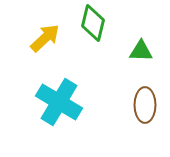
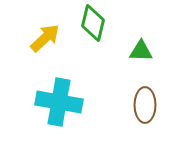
cyan cross: rotated 21 degrees counterclockwise
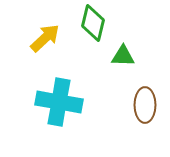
green triangle: moved 18 px left, 5 px down
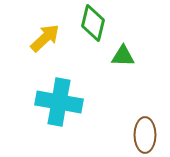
brown ellipse: moved 30 px down
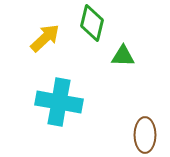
green diamond: moved 1 px left
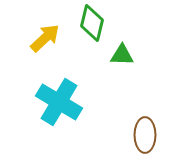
green triangle: moved 1 px left, 1 px up
cyan cross: rotated 21 degrees clockwise
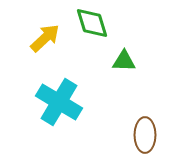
green diamond: rotated 30 degrees counterclockwise
green triangle: moved 2 px right, 6 px down
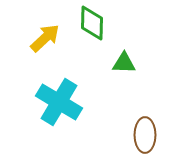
green diamond: rotated 18 degrees clockwise
green triangle: moved 2 px down
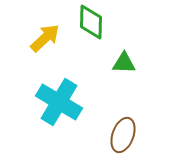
green diamond: moved 1 px left, 1 px up
brown ellipse: moved 22 px left; rotated 20 degrees clockwise
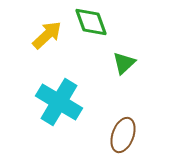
green diamond: rotated 21 degrees counterclockwise
yellow arrow: moved 2 px right, 3 px up
green triangle: rotated 45 degrees counterclockwise
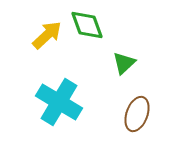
green diamond: moved 4 px left, 3 px down
brown ellipse: moved 14 px right, 21 px up
